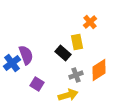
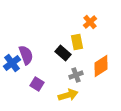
orange diamond: moved 2 px right, 4 px up
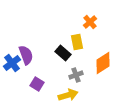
orange diamond: moved 2 px right, 3 px up
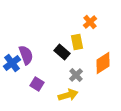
black rectangle: moved 1 px left, 1 px up
gray cross: rotated 24 degrees counterclockwise
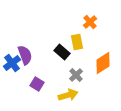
purple semicircle: moved 1 px left
